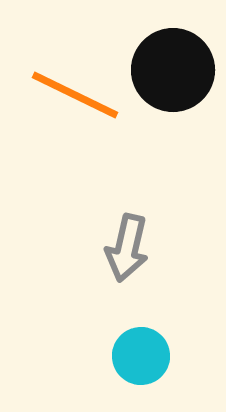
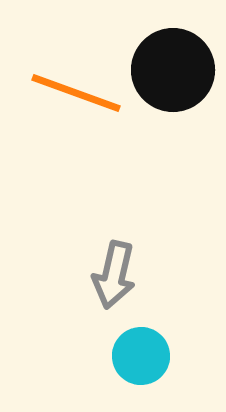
orange line: moved 1 px right, 2 px up; rotated 6 degrees counterclockwise
gray arrow: moved 13 px left, 27 px down
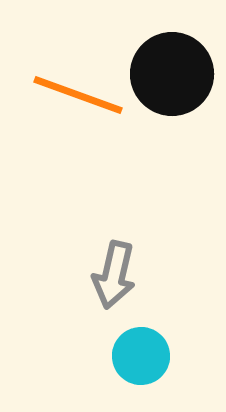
black circle: moved 1 px left, 4 px down
orange line: moved 2 px right, 2 px down
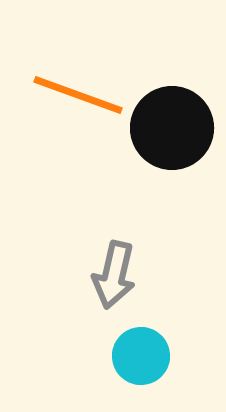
black circle: moved 54 px down
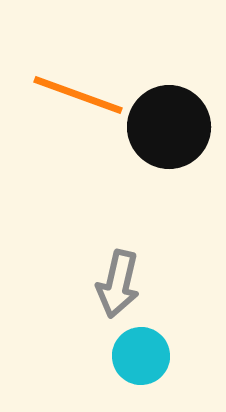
black circle: moved 3 px left, 1 px up
gray arrow: moved 4 px right, 9 px down
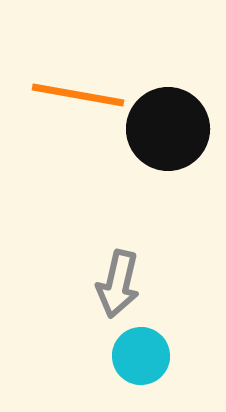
orange line: rotated 10 degrees counterclockwise
black circle: moved 1 px left, 2 px down
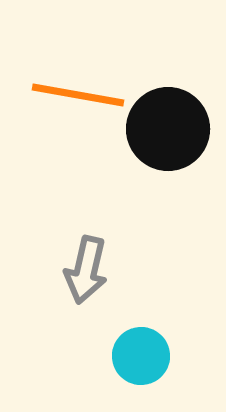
gray arrow: moved 32 px left, 14 px up
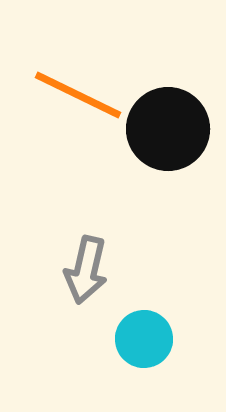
orange line: rotated 16 degrees clockwise
cyan circle: moved 3 px right, 17 px up
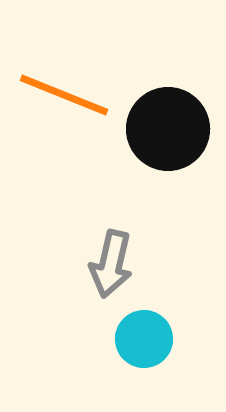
orange line: moved 14 px left; rotated 4 degrees counterclockwise
gray arrow: moved 25 px right, 6 px up
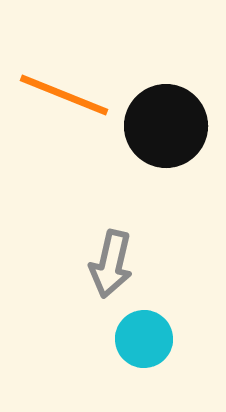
black circle: moved 2 px left, 3 px up
